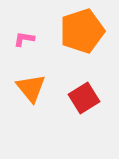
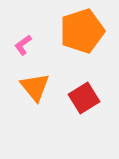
pink L-shape: moved 1 px left, 6 px down; rotated 45 degrees counterclockwise
orange triangle: moved 4 px right, 1 px up
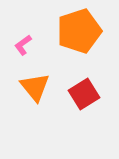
orange pentagon: moved 3 px left
red square: moved 4 px up
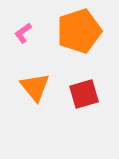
pink L-shape: moved 12 px up
red square: rotated 16 degrees clockwise
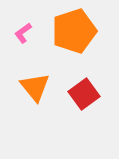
orange pentagon: moved 5 px left
red square: rotated 20 degrees counterclockwise
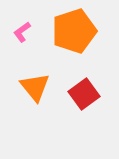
pink L-shape: moved 1 px left, 1 px up
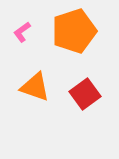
orange triangle: rotated 32 degrees counterclockwise
red square: moved 1 px right
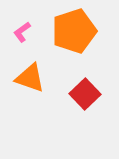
orange triangle: moved 5 px left, 9 px up
red square: rotated 8 degrees counterclockwise
